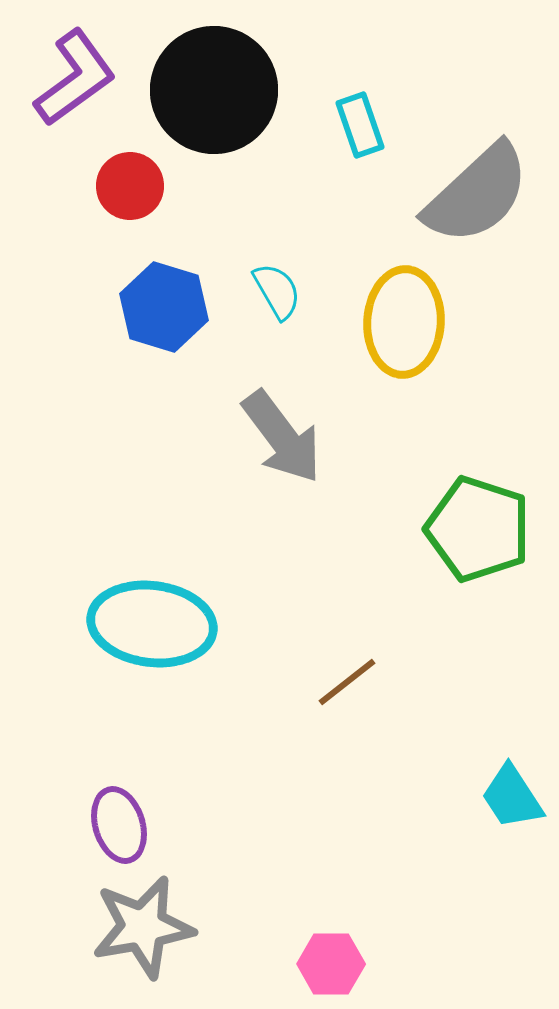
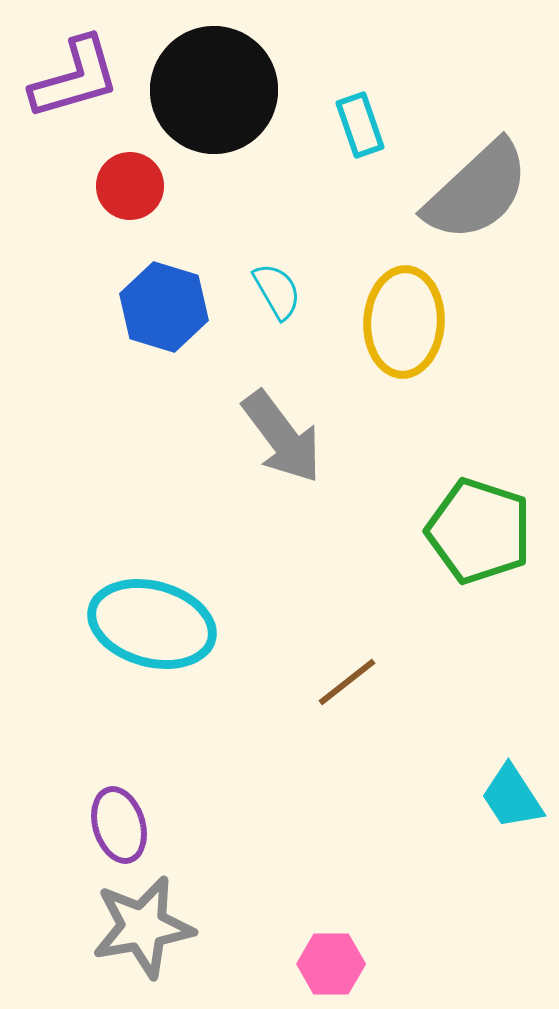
purple L-shape: rotated 20 degrees clockwise
gray semicircle: moved 3 px up
green pentagon: moved 1 px right, 2 px down
cyan ellipse: rotated 8 degrees clockwise
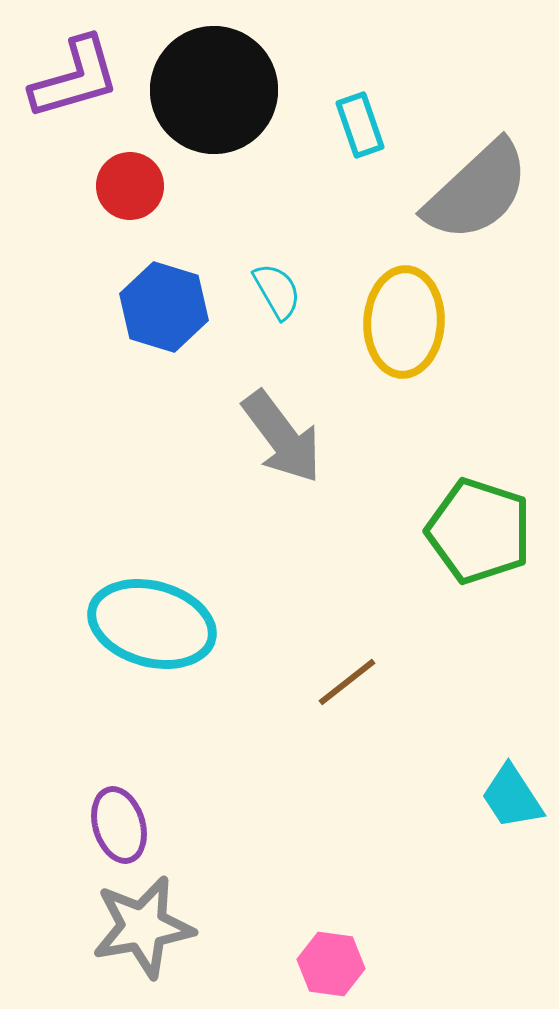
pink hexagon: rotated 8 degrees clockwise
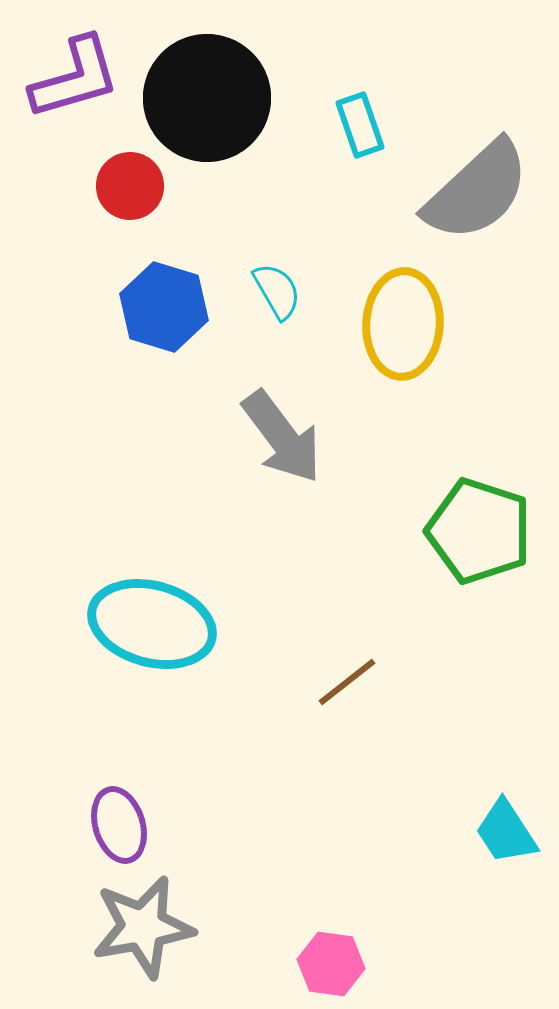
black circle: moved 7 px left, 8 px down
yellow ellipse: moved 1 px left, 2 px down
cyan trapezoid: moved 6 px left, 35 px down
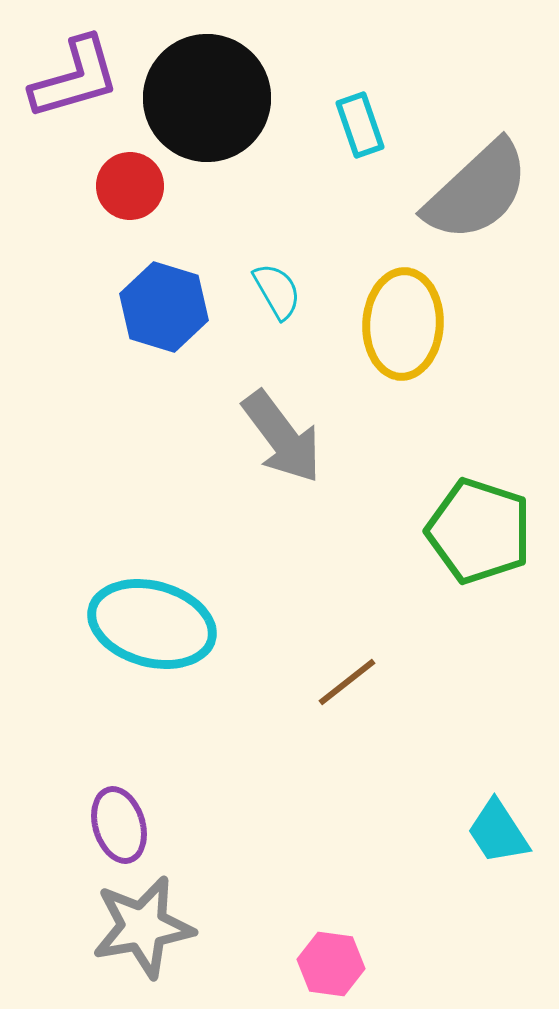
cyan trapezoid: moved 8 px left
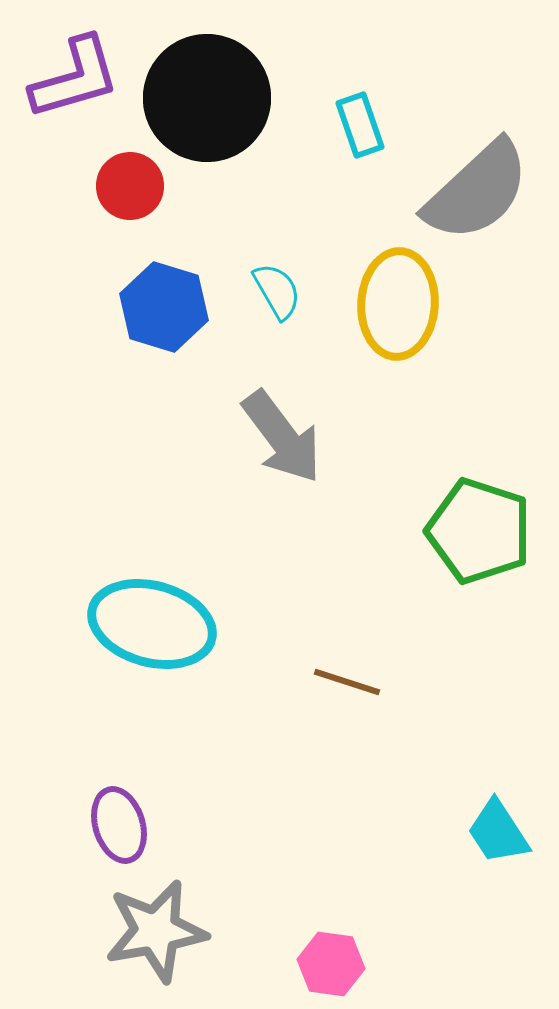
yellow ellipse: moved 5 px left, 20 px up
brown line: rotated 56 degrees clockwise
gray star: moved 13 px right, 4 px down
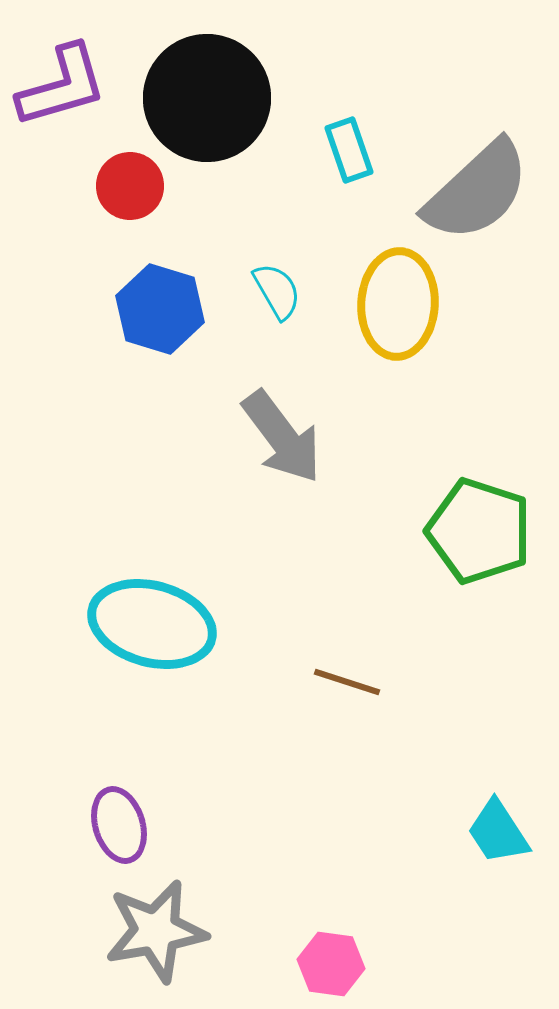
purple L-shape: moved 13 px left, 8 px down
cyan rectangle: moved 11 px left, 25 px down
blue hexagon: moved 4 px left, 2 px down
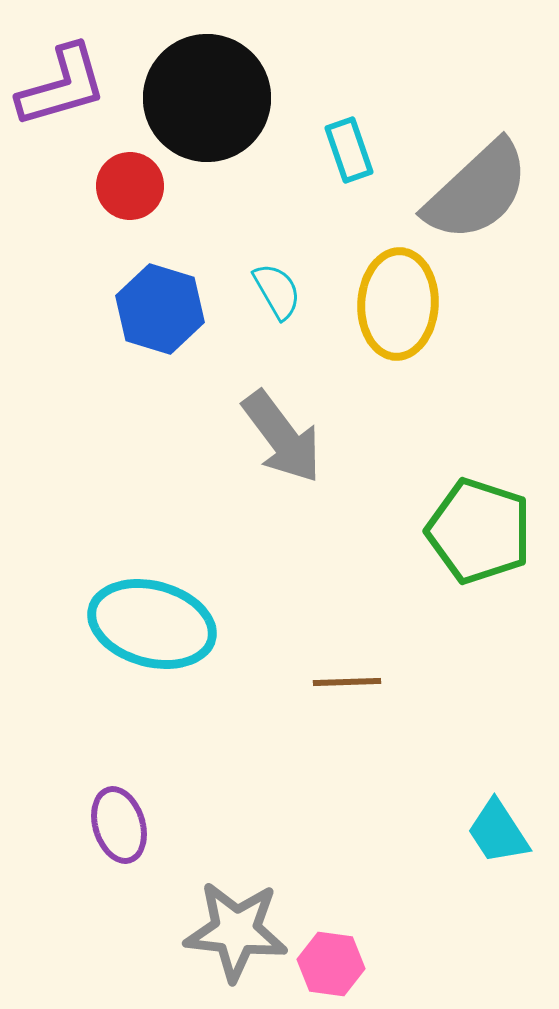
brown line: rotated 20 degrees counterclockwise
gray star: moved 80 px right; rotated 16 degrees clockwise
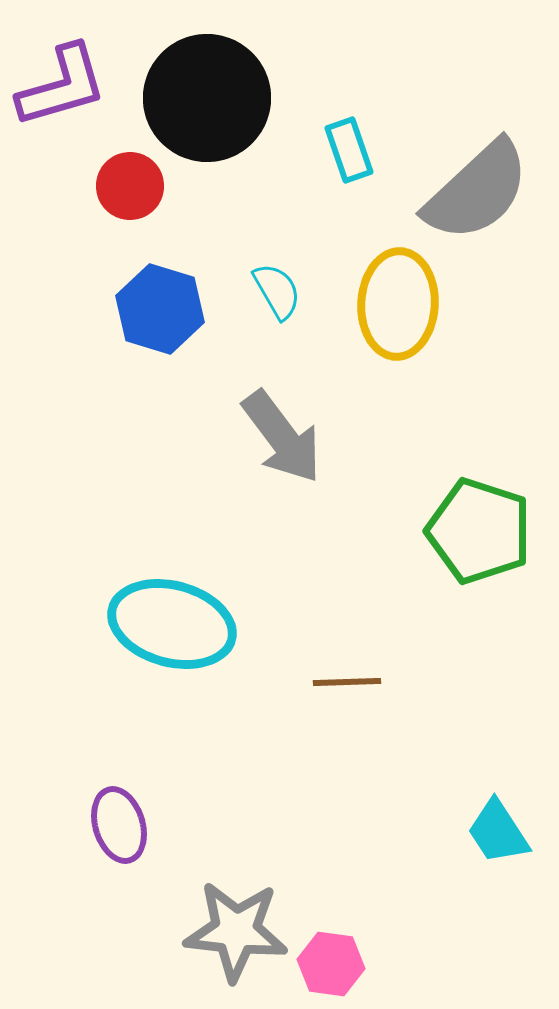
cyan ellipse: moved 20 px right
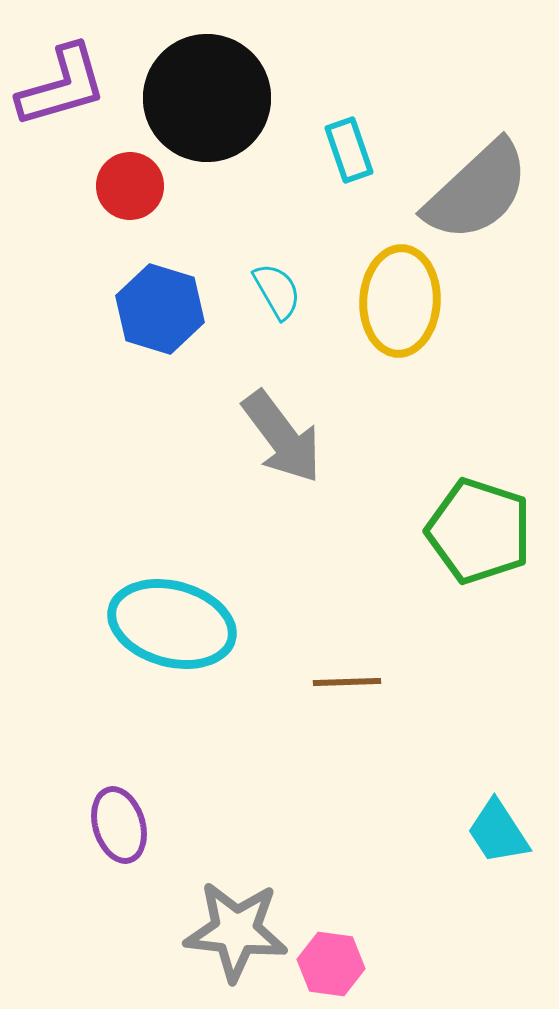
yellow ellipse: moved 2 px right, 3 px up
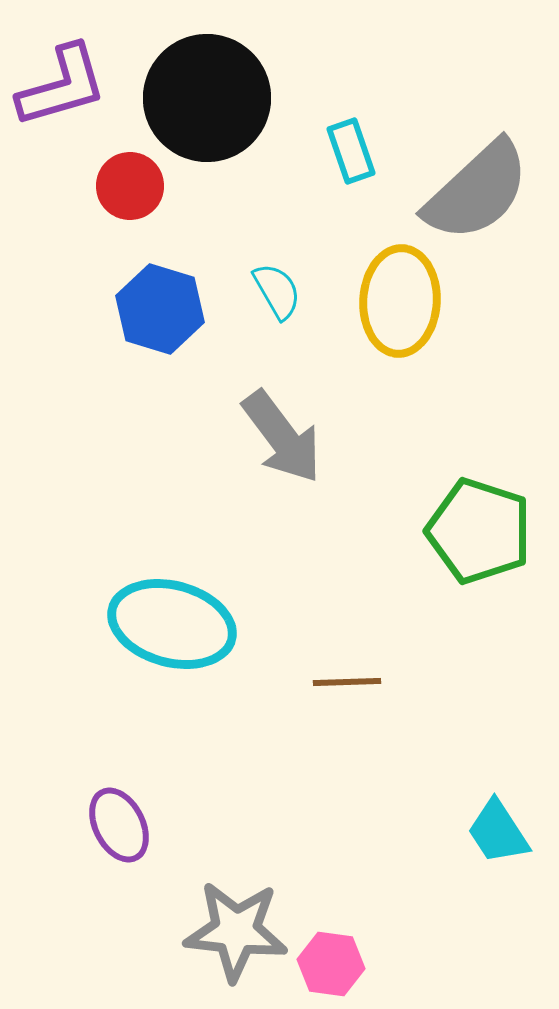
cyan rectangle: moved 2 px right, 1 px down
purple ellipse: rotated 10 degrees counterclockwise
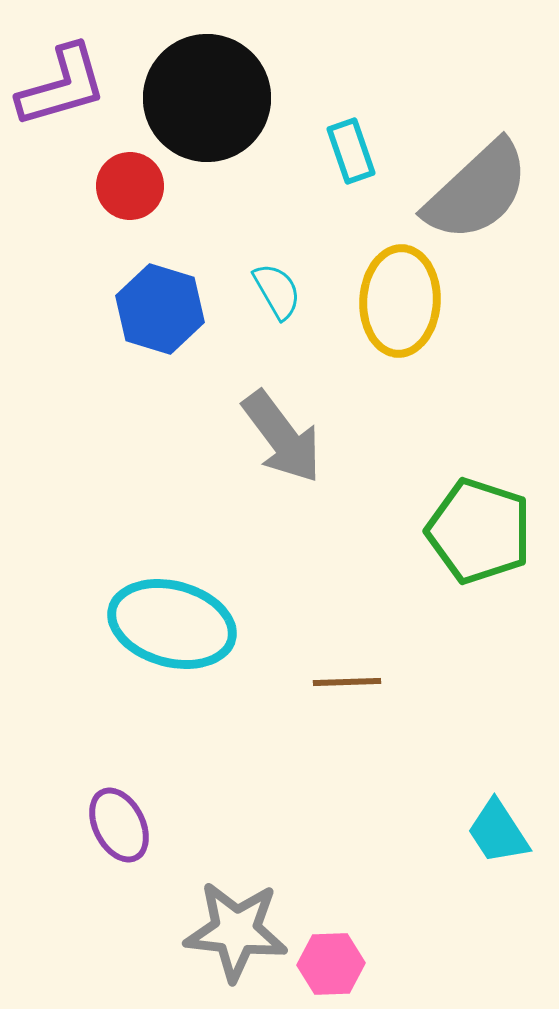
pink hexagon: rotated 10 degrees counterclockwise
